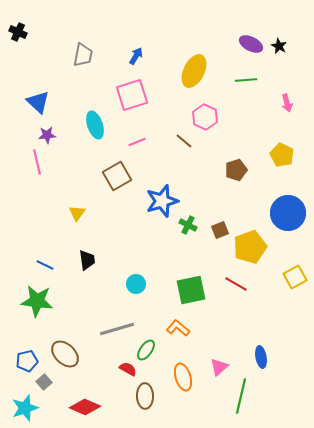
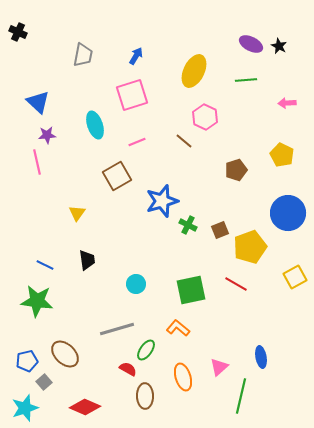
pink arrow at (287, 103): rotated 102 degrees clockwise
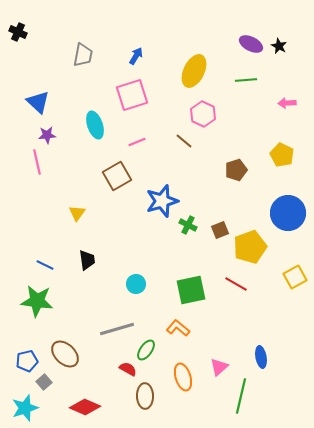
pink hexagon at (205, 117): moved 2 px left, 3 px up
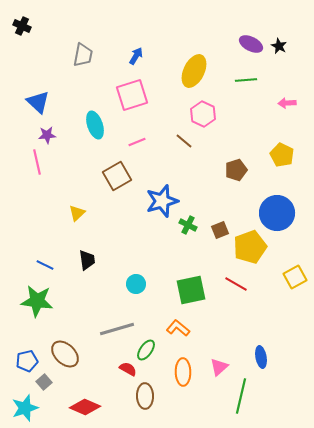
black cross at (18, 32): moved 4 px right, 6 px up
yellow triangle at (77, 213): rotated 12 degrees clockwise
blue circle at (288, 213): moved 11 px left
orange ellipse at (183, 377): moved 5 px up; rotated 16 degrees clockwise
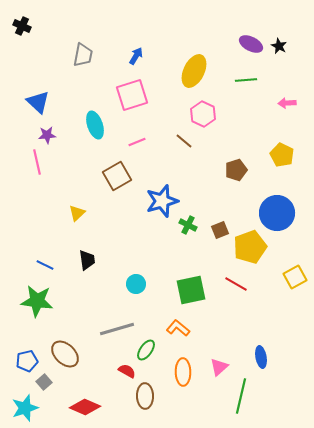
red semicircle at (128, 369): moved 1 px left, 2 px down
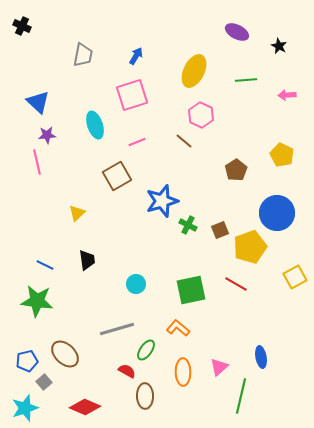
purple ellipse at (251, 44): moved 14 px left, 12 px up
pink arrow at (287, 103): moved 8 px up
pink hexagon at (203, 114): moved 2 px left, 1 px down
brown pentagon at (236, 170): rotated 15 degrees counterclockwise
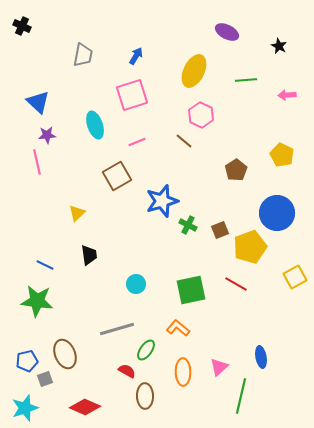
purple ellipse at (237, 32): moved 10 px left
black trapezoid at (87, 260): moved 2 px right, 5 px up
brown ellipse at (65, 354): rotated 24 degrees clockwise
gray square at (44, 382): moved 1 px right, 3 px up; rotated 21 degrees clockwise
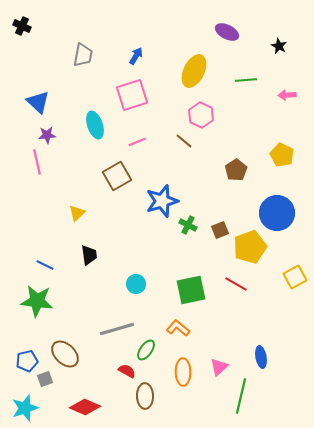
brown ellipse at (65, 354): rotated 24 degrees counterclockwise
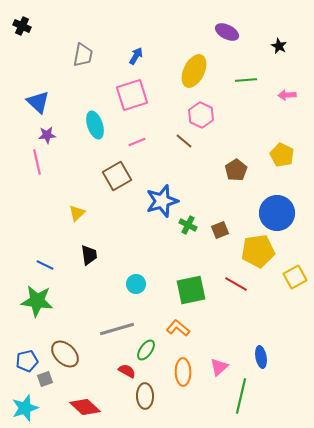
yellow pentagon at (250, 247): moved 8 px right, 4 px down; rotated 12 degrees clockwise
red diamond at (85, 407): rotated 20 degrees clockwise
